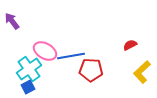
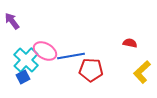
red semicircle: moved 2 px up; rotated 40 degrees clockwise
cyan cross: moved 3 px left, 9 px up; rotated 10 degrees counterclockwise
blue square: moved 5 px left, 10 px up
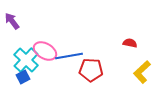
blue line: moved 2 px left
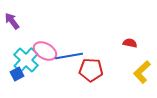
blue square: moved 6 px left, 3 px up
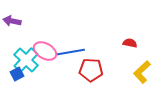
purple arrow: rotated 42 degrees counterclockwise
blue line: moved 2 px right, 4 px up
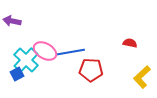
yellow L-shape: moved 5 px down
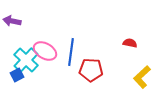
blue line: rotated 72 degrees counterclockwise
blue square: moved 1 px down
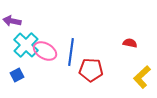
cyan cross: moved 15 px up
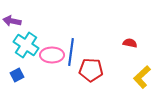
cyan cross: rotated 10 degrees counterclockwise
pink ellipse: moved 7 px right, 4 px down; rotated 30 degrees counterclockwise
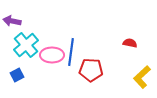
cyan cross: rotated 15 degrees clockwise
